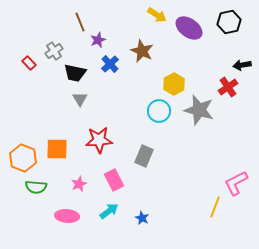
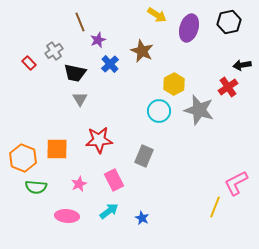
purple ellipse: rotated 72 degrees clockwise
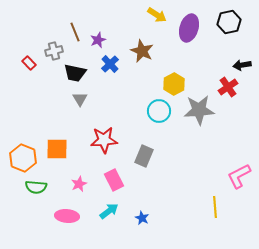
brown line: moved 5 px left, 10 px down
gray cross: rotated 18 degrees clockwise
gray star: rotated 20 degrees counterclockwise
red star: moved 5 px right
pink L-shape: moved 3 px right, 7 px up
yellow line: rotated 25 degrees counterclockwise
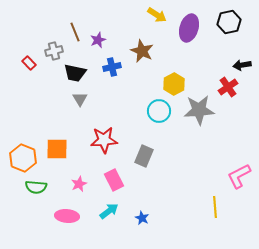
blue cross: moved 2 px right, 3 px down; rotated 30 degrees clockwise
